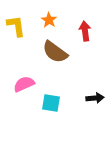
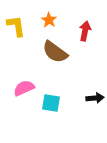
red arrow: rotated 18 degrees clockwise
pink semicircle: moved 4 px down
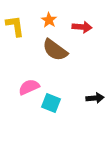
yellow L-shape: moved 1 px left
red arrow: moved 3 px left, 4 px up; rotated 84 degrees clockwise
brown semicircle: moved 2 px up
pink semicircle: moved 5 px right, 1 px up
cyan square: rotated 12 degrees clockwise
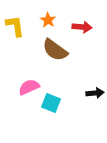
orange star: moved 1 px left
black arrow: moved 5 px up
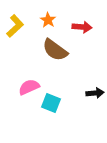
yellow L-shape: rotated 55 degrees clockwise
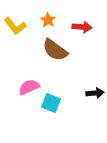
yellow L-shape: rotated 95 degrees clockwise
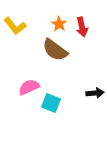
orange star: moved 11 px right, 4 px down
red arrow: rotated 72 degrees clockwise
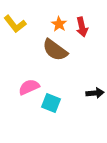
yellow L-shape: moved 2 px up
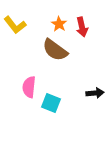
yellow L-shape: moved 1 px down
pink semicircle: rotated 60 degrees counterclockwise
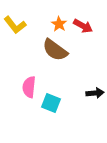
red arrow: moved 1 px right, 1 px up; rotated 48 degrees counterclockwise
